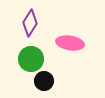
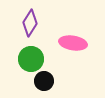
pink ellipse: moved 3 px right
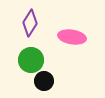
pink ellipse: moved 1 px left, 6 px up
green circle: moved 1 px down
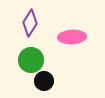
pink ellipse: rotated 12 degrees counterclockwise
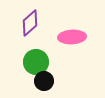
purple diamond: rotated 16 degrees clockwise
green circle: moved 5 px right, 2 px down
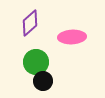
black circle: moved 1 px left
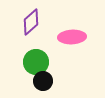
purple diamond: moved 1 px right, 1 px up
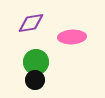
purple diamond: moved 1 px down; rotated 32 degrees clockwise
black circle: moved 8 px left, 1 px up
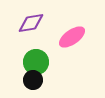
pink ellipse: rotated 32 degrees counterclockwise
black circle: moved 2 px left
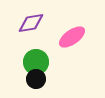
black circle: moved 3 px right, 1 px up
